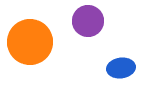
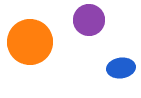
purple circle: moved 1 px right, 1 px up
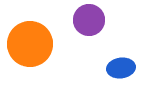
orange circle: moved 2 px down
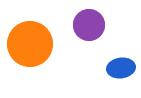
purple circle: moved 5 px down
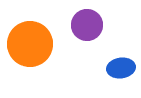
purple circle: moved 2 px left
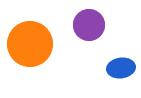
purple circle: moved 2 px right
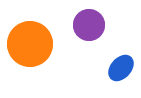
blue ellipse: rotated 40 degrees counterclockwise
